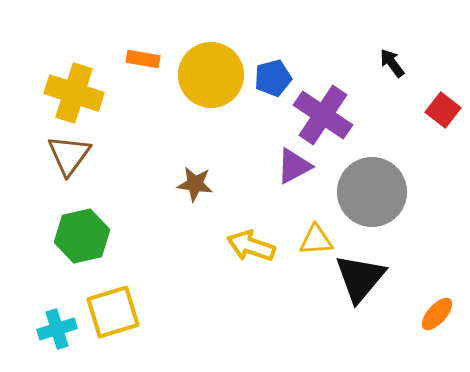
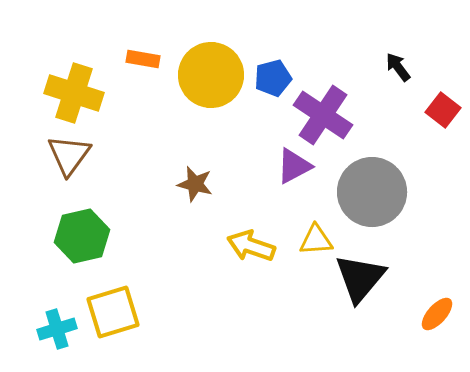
black arrow: moved 6 px right, 4 px down
brown star: rotated 6 degrees clockwise
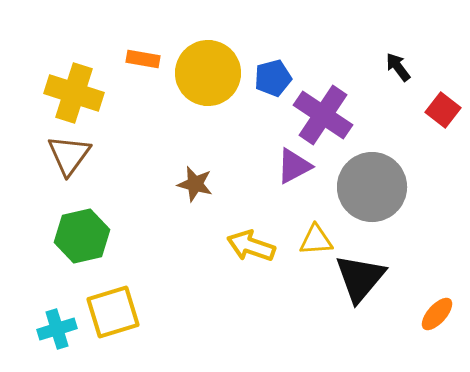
yellow circle: moved 3 px left, 2 px up
gray circle: moved 5 px up
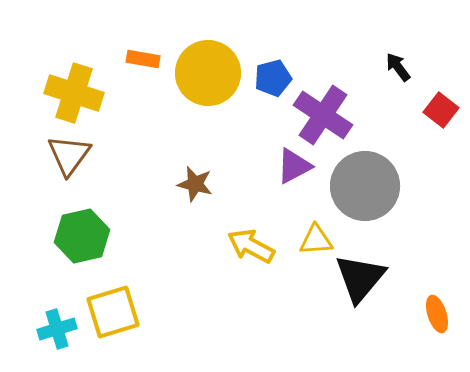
red square: moved 2 px left
gray circle: moved 7 px left, 1 px up
yellow arrow: rotated 9 degrees clockwise
orange ellipse: rotated 60 degrees counterclockwise
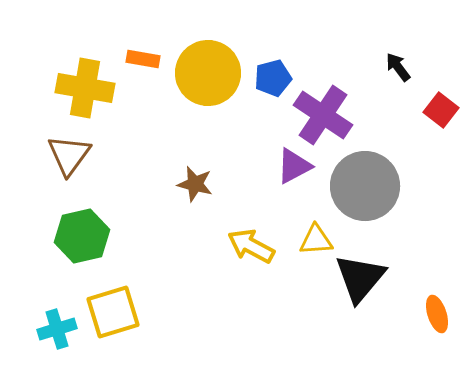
yellow cross: moved 11 px right, 5 px up; rotated 8 degrees counterclockwise
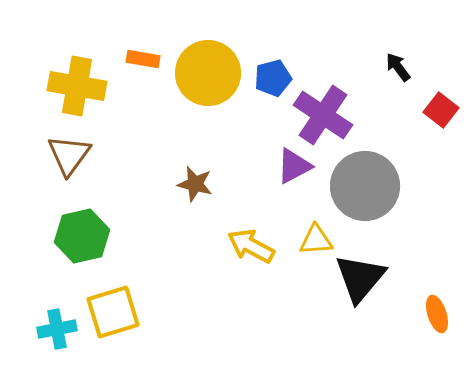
yellow cross: moved 8 px left, 2 px up
cyan cross: rotated 6 degrees clockwise
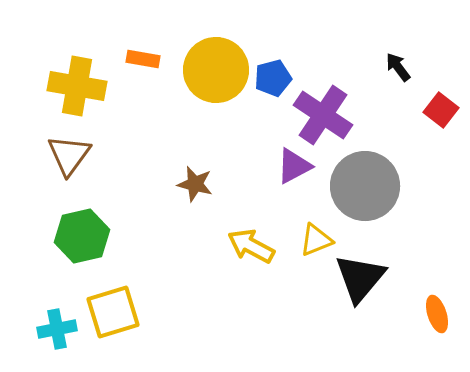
yellow circle: moved 8 px right, 3 px up
yellow triangle: rotated 18 degrees counterclockwise
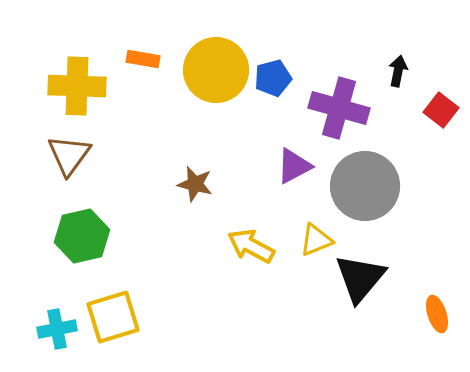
black arrow: moved 4 px down; rotated 48 degrees clockwise
yellow cross: rotated 8 degrees counterclockwise
purple cross: moved 16 px right, 7 px up; rotated 18 degrees counterclockwise
yellow square: moved 5 px down
